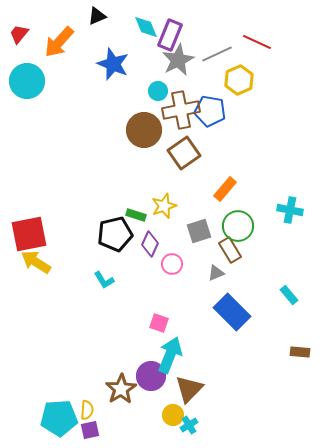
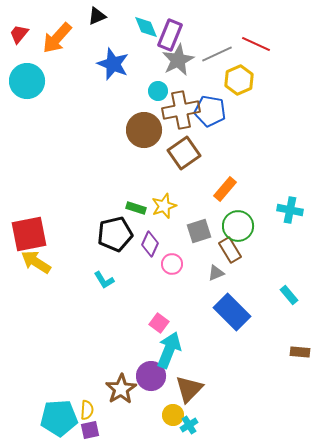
orange arrow at (59, 42): moved 2 px left, 4 px up
red line at (257, 42): moved 1 px left, 2 px down
green rectangle at (136, 215): moved 7 px up
pink square at (159, 323): rotated 18 degrees clockwise
cyan arrow at (170, 355): moved 1 px left, 5 px up
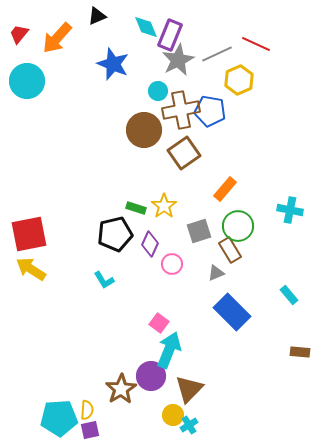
yellow star at (164, 206): rotated 15 degrees counterclockwise
yellow arrow at (36, 262): moved 5 px left, 7 px down
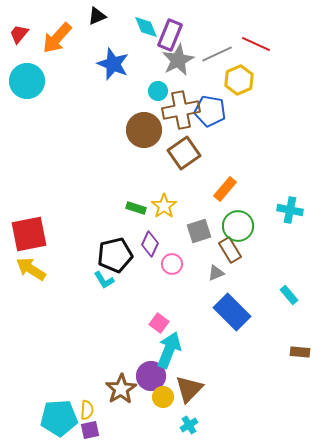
black pentagon at (115, 234): moved 21 px down
yellow circle at (173, 415): moved 10 px left, 18 px up
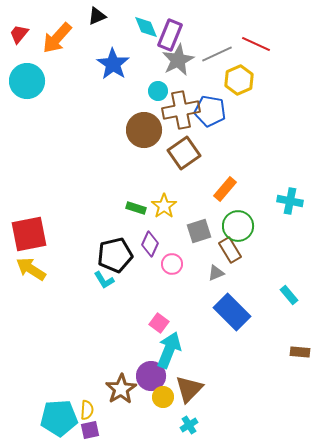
blue star at (113, 64): rotated 12 degrees clockwise
cyan cross at (290, 210): moved 9 px up
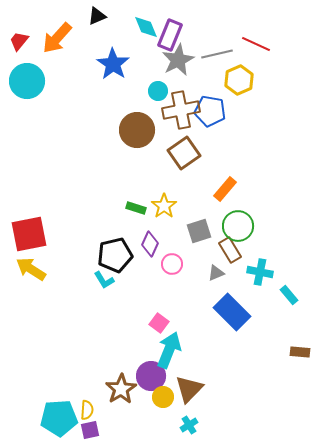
red trapezoid at (19, 34): moved 7 px down
gray line at (217, 54): rotated 12 degrees clockwise
brown circle at (144, 130): moved 7 px left
cyan cross at (290, 201): moved 30 px left, 71 px down
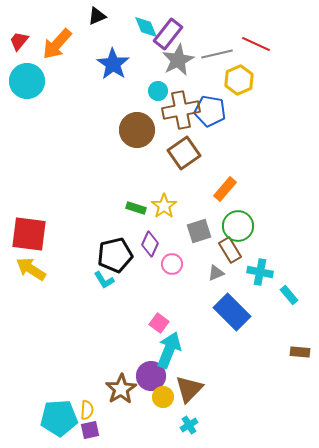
purple rectangle at (170, 35): moved 2 px left, 1 px up; rotated 16 degrees clockwise
orange arrow at (57, 38): moved 6 px down
red square at (29, 234): rotated 18 degrees clockwise
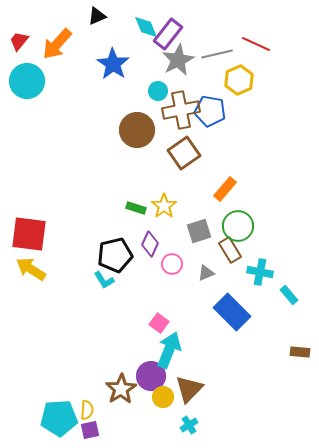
gray triangle at (216, 273): moved 10 px left
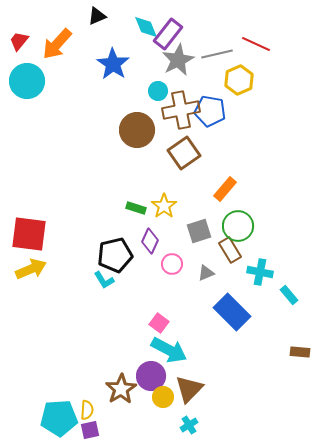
purple diamond at (150, 244): moved 3 px up
yellow arrow at (31, 269): rotated 124 degrees clockwise
cyan arrow at (169, 350): rotated 96 degrees clockwise
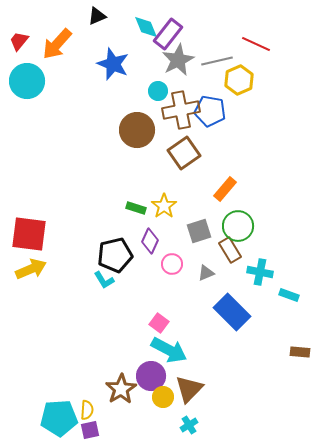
gray line at (217, 54): moved 7 px down
blue star at (113, 64): rotated 12 degrees counterclockwise
cyan rectangle at (289, 295): rotated 30 degrees counterclockwise
